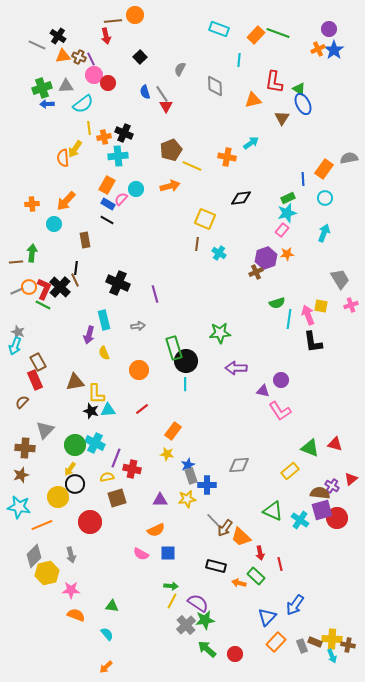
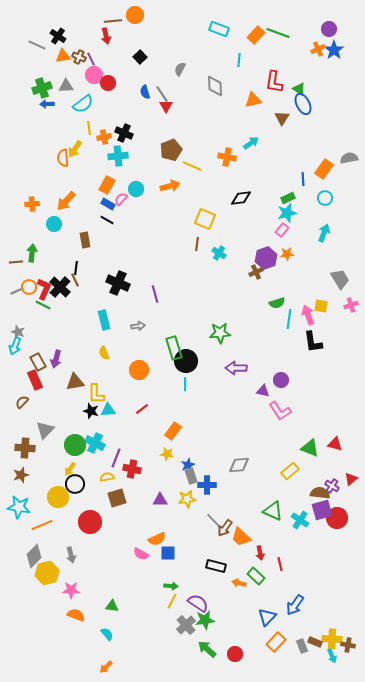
purple arrow at (89, 335): moved 33 px left, 24 px down
orange semicircle at (156, 530): moved 1 px right, 9 px down
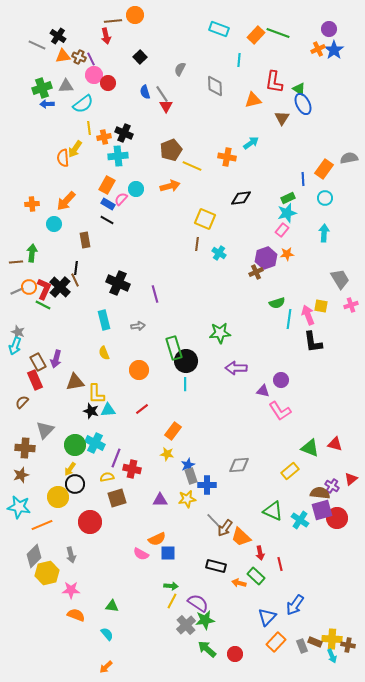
cyan arrow at (324, 233): rotated 18 degrees counterclockwise
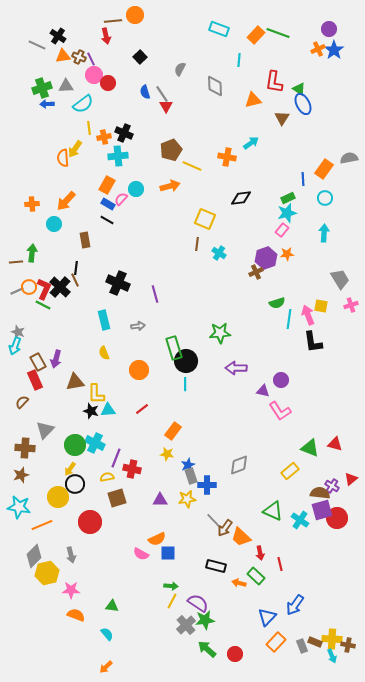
gray diamond at (239, 465): rotated 15 degrees counterclockwise
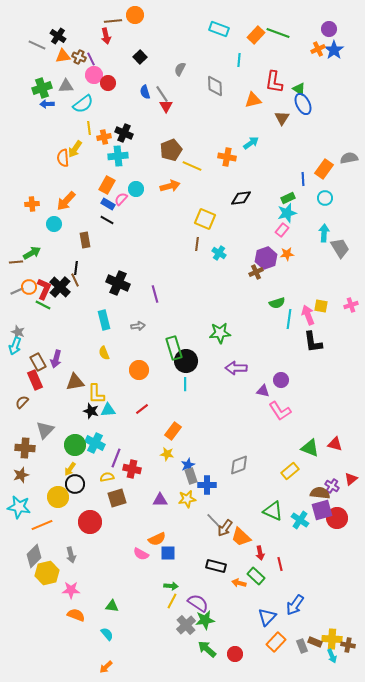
green arrow at (32, 253): rotated 54 degrees clockwise
gray trapezoid at (340, 279): moved 31 px up
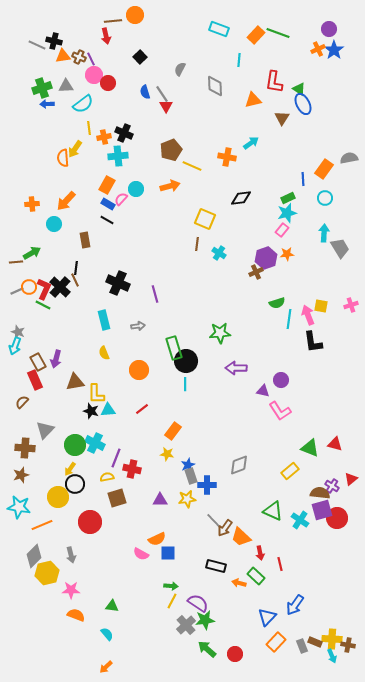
black cross at (58, 36): moved 4 px left, 5 px down; rotated 21 degrees counterclockwise
